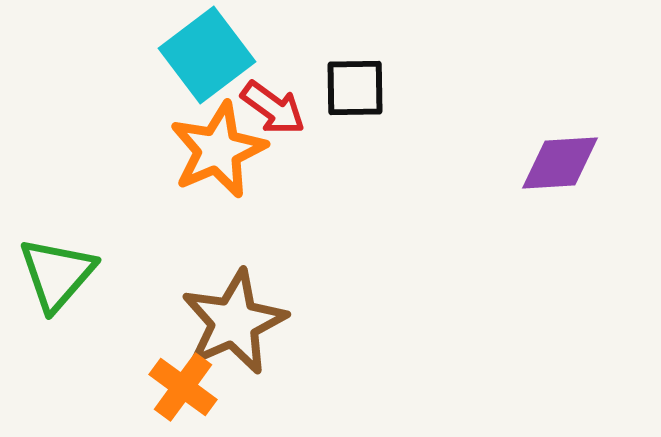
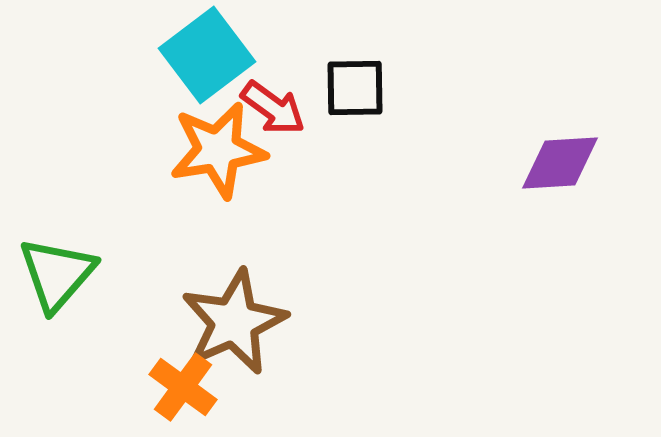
orange star: rotated 14 degrees clockwise
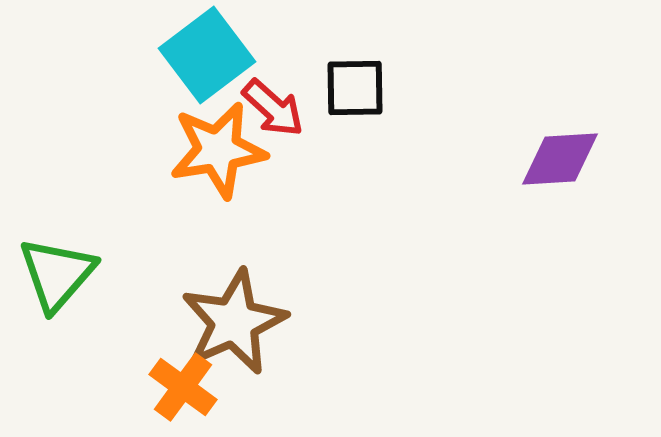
red arrow: rotated 6 degrees clockwise
purple diamond: moved 4 px up
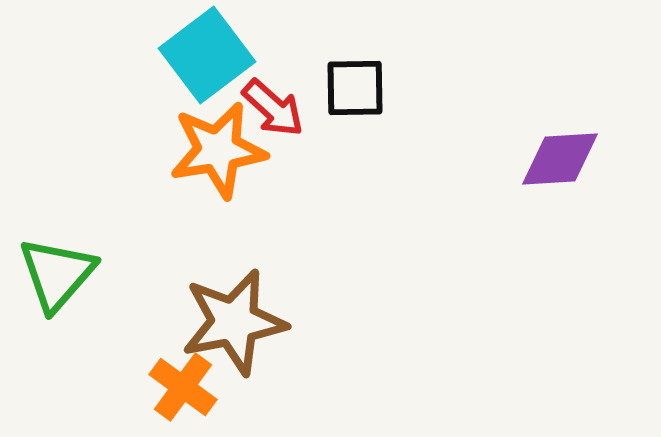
brown star: rotated 13 degrees clockwise
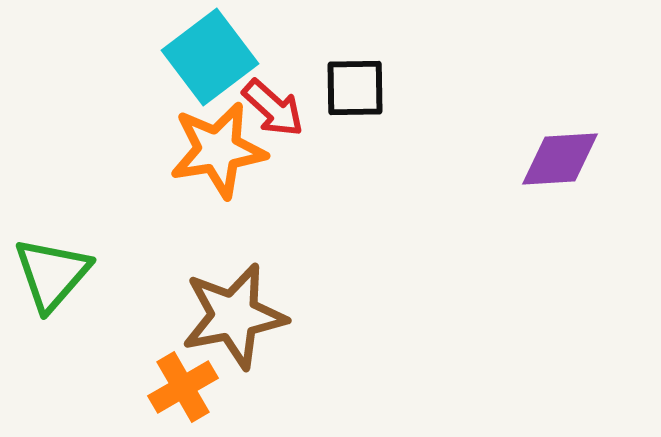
cyan square: moved 3 px right, 2 px down
green triangle: moved 5 px left
brown star: moved 6 px up
orange cross: rotated 24 degrees clockwise
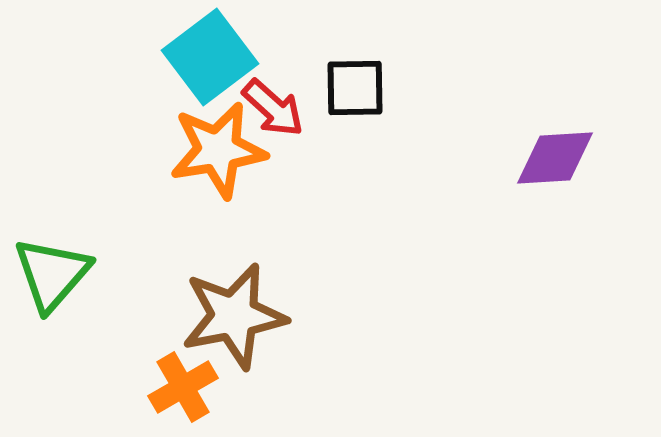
purple diamond: moved 5 px left, 1 px up
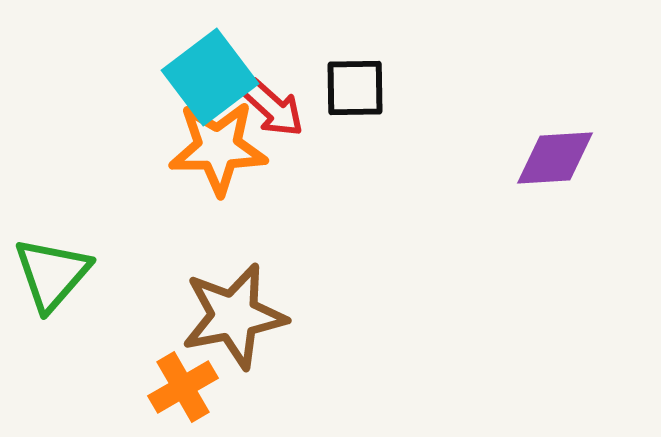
cyan square: moved 20 px down
orange star: moved 2 px up; rotated 8 degrees clockwise
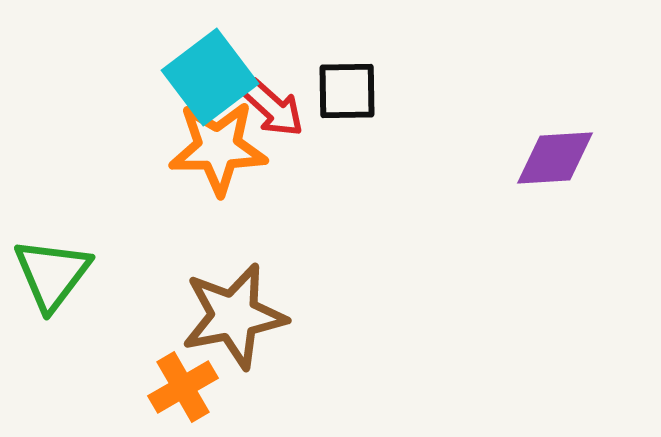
black square: moved 8 px left, 3 px down
green triangle: rotated 4 degrees counterclockwise
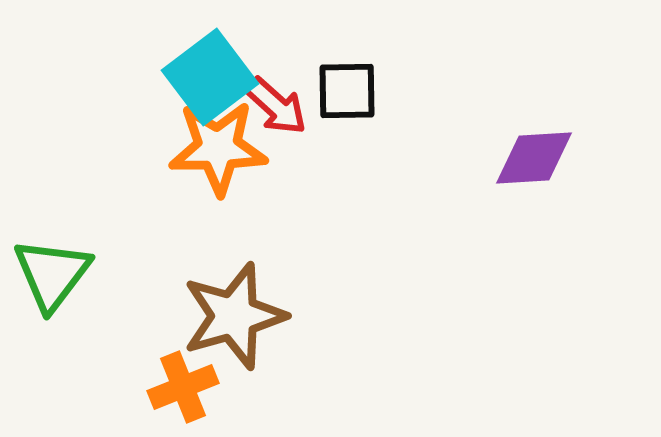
red arrow: moved 3 px right, 2 px up
purple diamond: moved 21 px left
brown star: rotated 5 degrees counterclockwise
orange cross: rotated 8 degrees clockwise
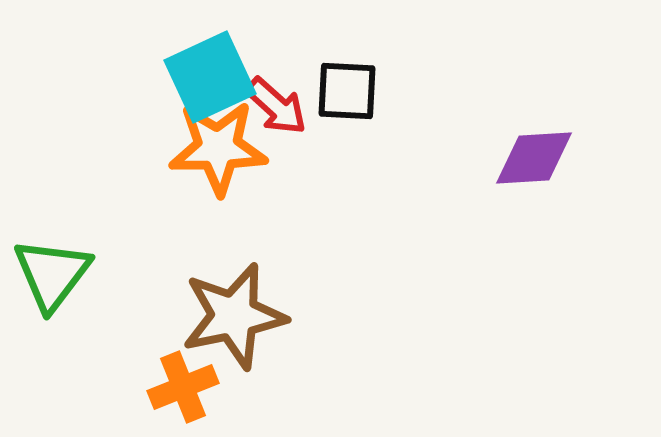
cyan square: rotated 12 degrees clockwise
black square: rotated 4 degrees clockwise
brown star: rotated 4 degrees clockwise
